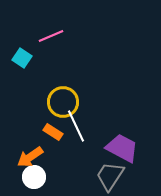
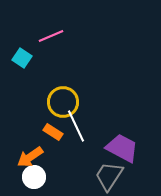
gray trapezoid: moved 1 px left
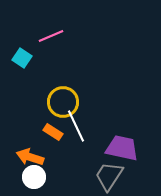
purple trapezoid: rotated 16 degrees counterclockwise
orange arrow: rotated 52 degrees clockwise
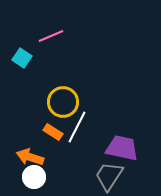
white line: moved 1 px right, 1 px down; rotated 52 degrees clockwise
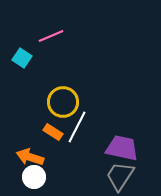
gray trapezoid: moved 11 px right
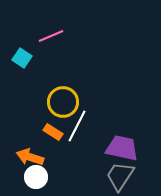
white line: moved 1 px up
white circle: moved 2 px right
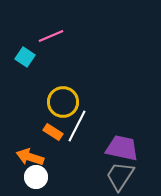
cyan square: moved 3 px right, 1 px up
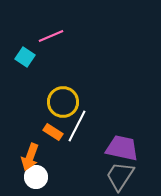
orange arrow: rotated 88 degrees counterclockwise
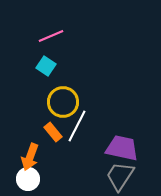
cyan square: moved 21 px right, 9 px down
orange rectangle: rotated 18 degrees clockwise
white circle: moved 8 px left, 2 px down
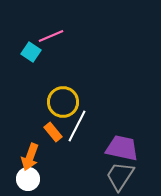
cyan square: moved 15 px left, 14 px up
